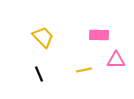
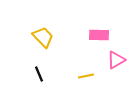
pink triangle: rotated 30 degrees counterclockwise
yellow line: moved 2 px right, 6 px down
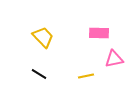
pink rectangle: moved 2 px up
pink triangle: moved 2 px left, 1 px up; rotated 18 degrees clockwise
black line: rotated 35 degrees counterclockwise
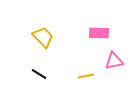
pink triangle: moved 2 px down
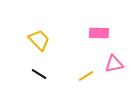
yellow trapezoid: moved 4 px left, 3 px down
pink triangle: moved 3 px down
yellow line: rotated 21 degrees counterclockwise
